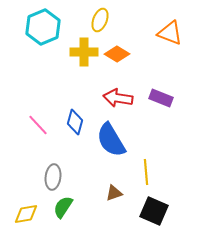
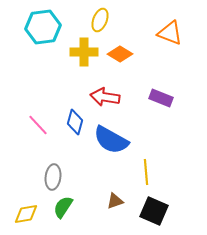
cyan hexagon: rotated 16 degrees clockwise
orange diamond: moved 3 px right
red arrow: moved 13 px left, 1 px up
blue semicircle: rotated 30 degrees counterclockwise
brown triangle: moved 1 px right, 8 px down
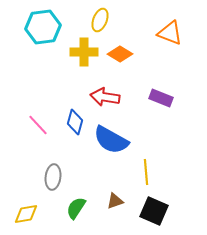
green semicircle: moved 13 px right, 1 px down
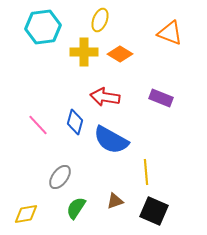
gray ellipse: moved 7 px right; rotated 30 degrees clockwise
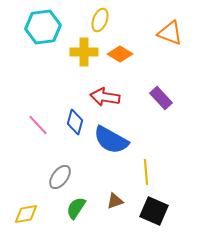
purple rectangle: rotated 25 degrees clockwise
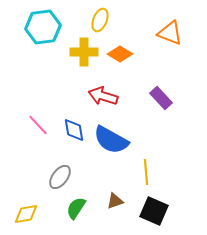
red arrow: moved 2 px left, 1 px up; rotated 8 degrees clockwise
blue diamond: moved 1 px left, 8 px down; rotated 25 degrees counterclockwise
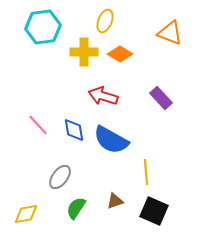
yellow ellipse: moved 5 px right, 1 px down
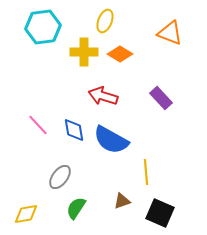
brown triangle: moved 7 px right
black square: moved 6 px right, 2 px down
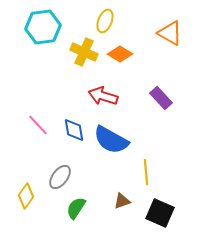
orange triangle: rotated 8 degrees clockwise
yellow cross: rotated 24 degrees clockwise
yellow diamond: moved 18 px up; rotated 45 degrees counterclockwise
